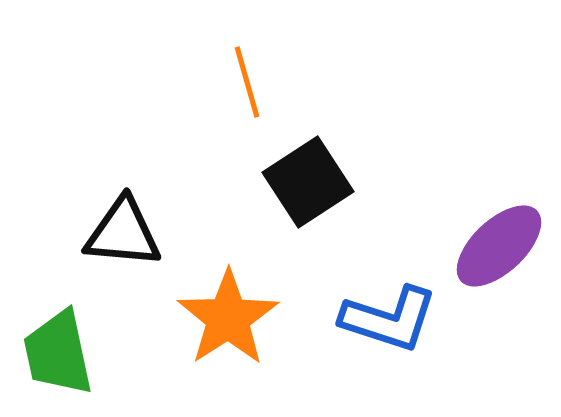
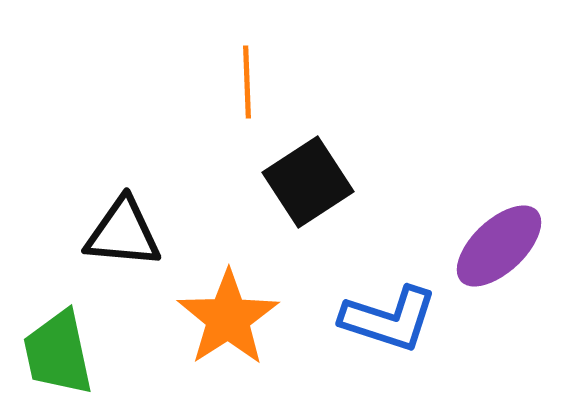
orange line: rotated 14 degrees clockwise
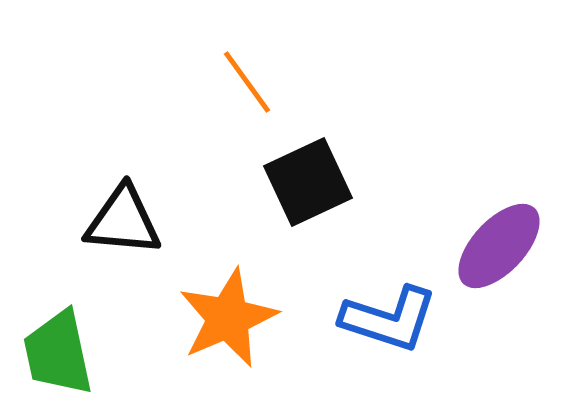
orange line: rotated 34 degrees counterclockwise
black square: rotated 8 degrees clockwise
black triangle: moved 12 px up
purple ellipse: rotated 4 degrees counterclockwise
orange star: rotated 10 degrees clockwise
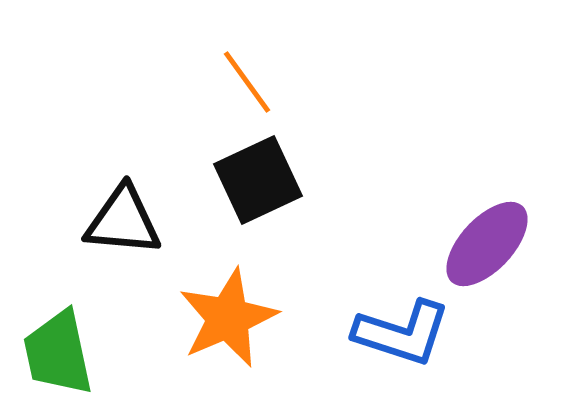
black square: moved 50 px left, 2 px up
purple ellipse: moved 12 px left, 2 px up
blue L-shape: moved 13 px right, 14 px down
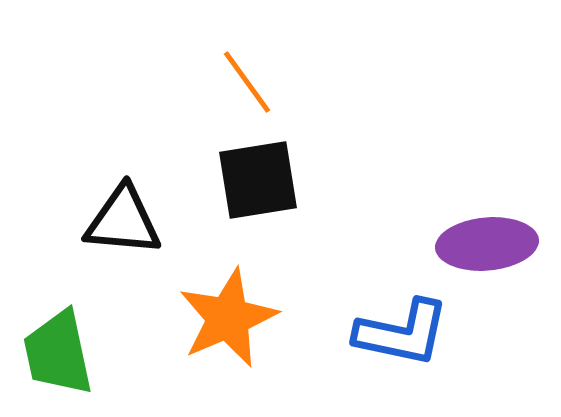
black square: rotated 16 degrees clockwise
purple ellipse: rotated 42 degrees clockwise
blue L-shape: rotated 6 degrees counterclockwise
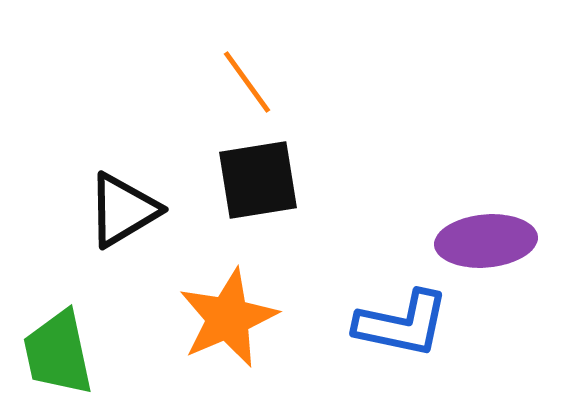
black triangle: moved 11 px up; rotated 36 degrees counterclockwise
purple ellipse: moved 1 px left, 3 px up
blue L-shape: moved 9 px up
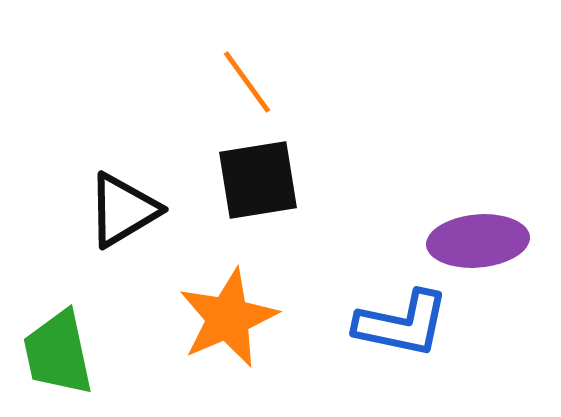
purple ellipse: moved 8 px left
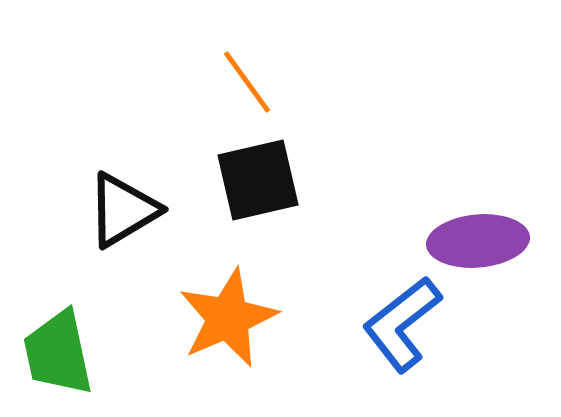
black square: rotated 4 degrees counterclockwise
blue L-shape: rotated 130 degrees clockwise
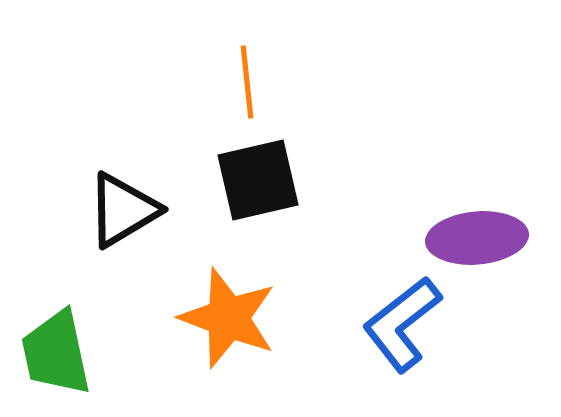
orange line: rotated 30 degrees clockwise
purple ellipse: moved 1 px left, 3 px up
orange star: rotated 28 degrees counterclockwise
green trapezoid: moved 2 px left
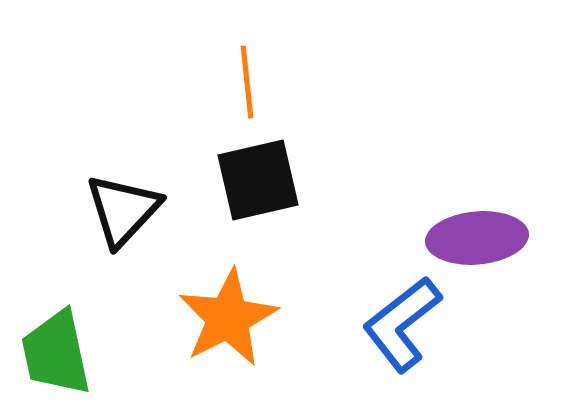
black triangle: rotated 16 degrees counterclockwise
orange star: rotated 24 degrees clockwise
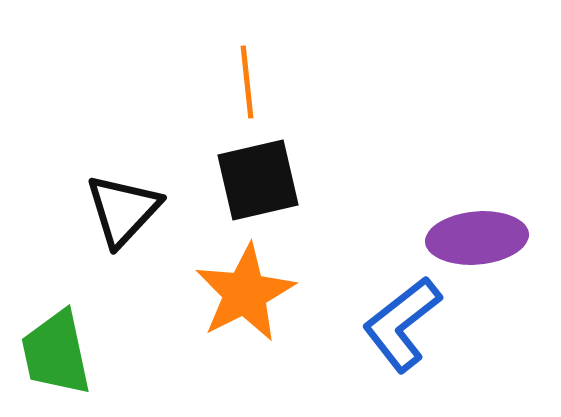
orange star: moved 17 px right, 25 px up
